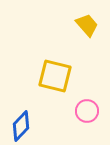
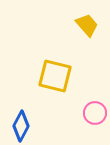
pink circle: moved 8 px right, 2 px down
blue diamond: rotated 16 degrees counterclockwise
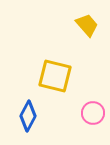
pink circle: moved 2 px left
blue diamond: moved 7 px right, 10 px up
